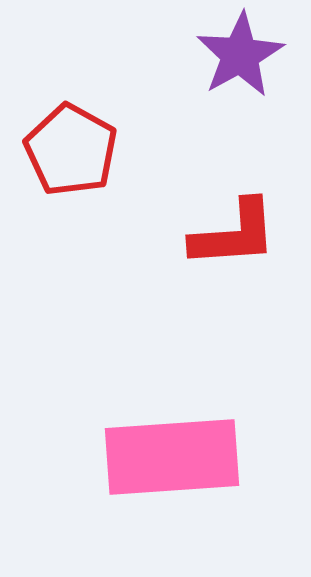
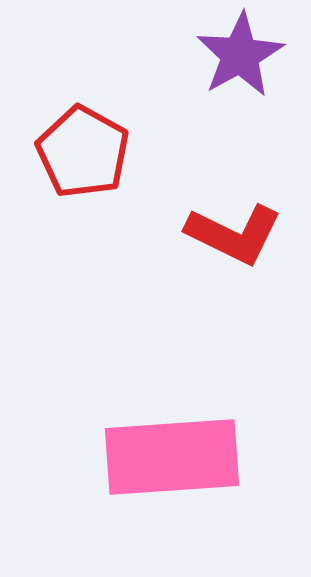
red pentagon: moved 12 px right, 2 px down
red L-shape: rotated 30 degrees clockwise
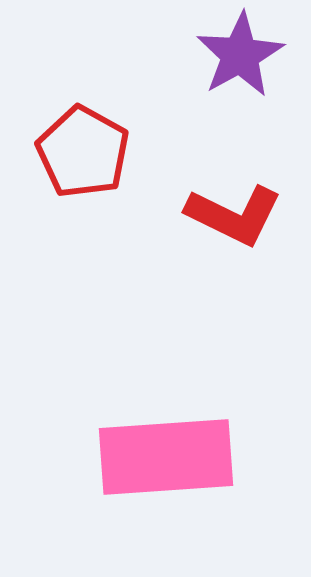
red L-shape: moved 19 px up
pink rectangle: moved 6 px left
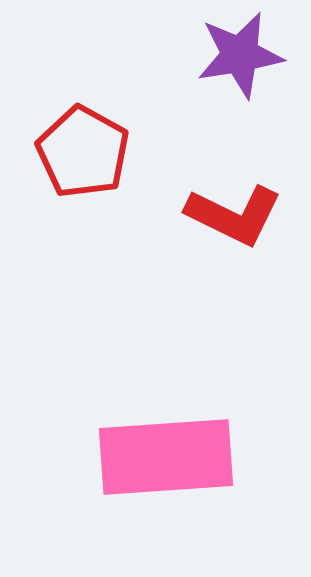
purple star: rotated 20 degrees clockwise
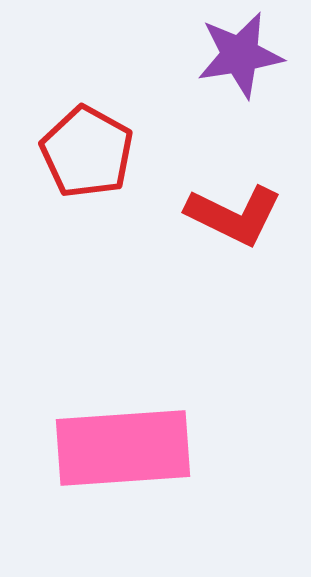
red pentagon: moved 4 px right
pink rectangle: moved 43 px left, 9 px up
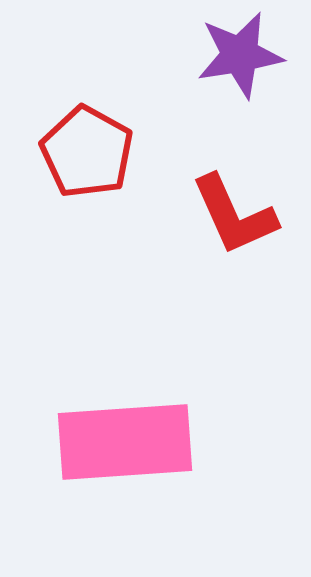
red L-shape: rotated 40 degrees clockwise
pink rectangle: moved 2 px right, 6 px up
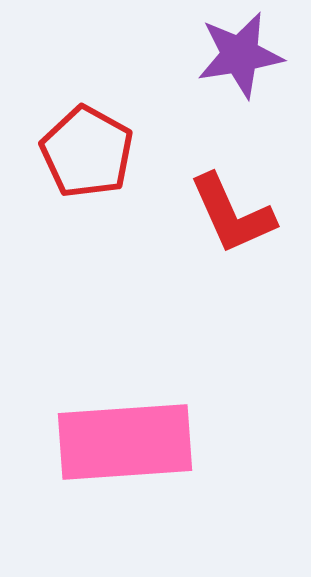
red L-shape: moved 2 px left, 1 px up
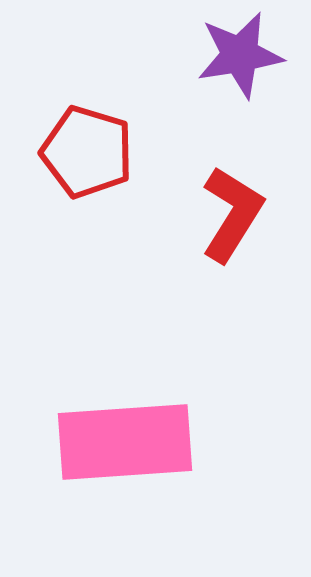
red pentagon: rotated 12 degrees counterclockwise
red L-shape: rotated 124 degrees counterclockwise
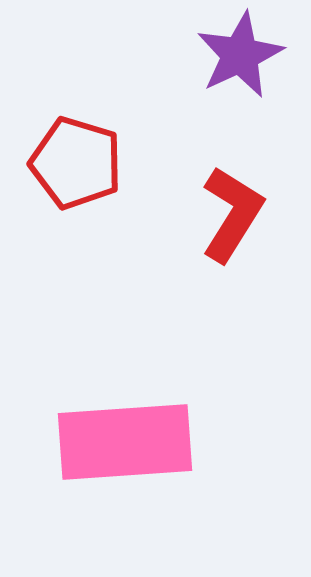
purple star: rotated 16 degrees counterclockwise
red pentagon: moved 11 px left, 11 px down
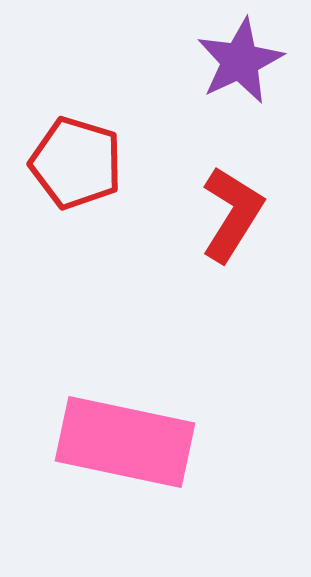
purple star: moved 6 px down
pink rectangle: rotated 16 degrees clockwise
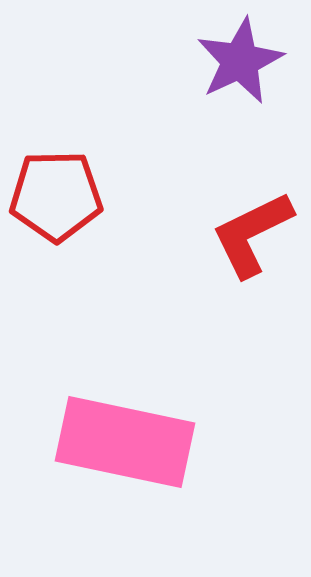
red pentagon: moved 20 px left, 33 px down; rotated 18 degrees counterclockwise
red L-shape: moved 20 px right, 20 px down; rotated 148 degrees counterclockwise
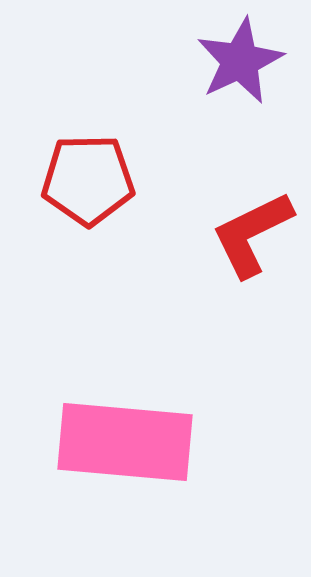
red pentagon: moved 32 px right, 16 px up
pink rectangle: rotated 7 degrees counterclockwise
